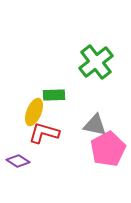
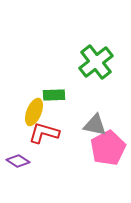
pink pentagon: moved 1 px up
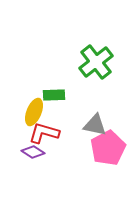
purple diamond: moved 15 px right, 9 px up
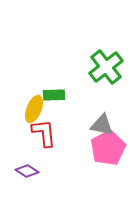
green cross: moved 10 px right, 5 px down
yellow ellipse: moved 3 px up
gray triangle: moved 7 px right
red L-shape: rotated 68 degrees clockwise
purple diamond: moved 6 px left, 19 px down
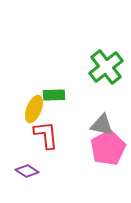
red L-shape: moved 2 px right, 2 px down
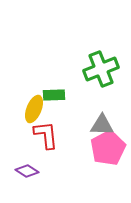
green cross: moved 5 px left, 2 px down; rotated 16 degrees clockwise
gray triangle: rotated 10 degrees counterclockwise
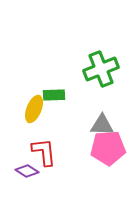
red L-shape: moved 2 px left, 17 px down
pink pentagon: rotated 24 degrees clockwise
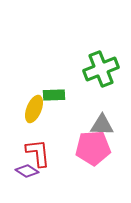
pink pentagon: moved 15 px left
red L-shape: moved 6 px left, 1 px down
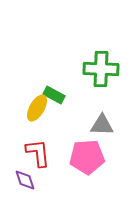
green cross: rotated 24 degrees clockwise
green rectangle: rotated 30 degrees clockwise
yellow ellipse: moved 3 px right, 1 px up; rotated 8 degrees clockwise
pink pentagon: moved 6 px left, 9 px down
purple diamond: moved 2 px left, 9 px down; rotated 40 degrees clockwise
